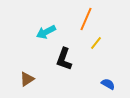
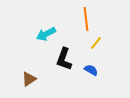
orange line: rotated 30 degrees counterclockwise
cyan arrow: moved 2 px down
brown triangle: moved 2 px right
blue semicircle: moved 17 px left, 14 px up
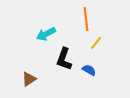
blue semicircle: moved 2 px left
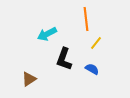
cyan arrow: moved 1 px right
blue semicircle: moved 3 px right, 1 px up
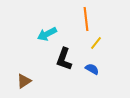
brown triangle: moved 5 px left, 2 px down
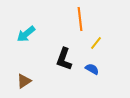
orange line: moved 6 px left
cyan arrow: moved 21 px left; rotated 12 degrees counterclockwise
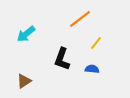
orange line: rotated 60 degrees clockwise
black L-shape: moved 2 px left
blue semicircle: rotated 24 degrees counterclockwise
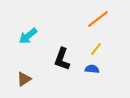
orange line: moved 18 px right
cyan arrow: moved 2 px right, 2 px down
yellow line: moved 6 px down
brown triangle: moved 2 px up
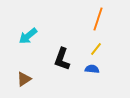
orange line: rotated 35 degrees counterclockwise
